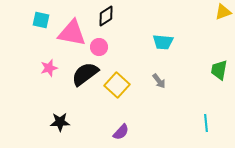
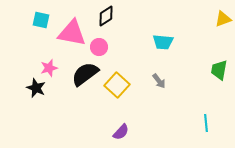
yellow triangle: moved 7 px down
black star: moved 24 px left, 34 px up; rotated 24 degrees clockwise
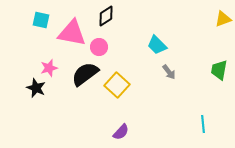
cyan trapezoid: moved 6 px left, 3 px down; rotated 40 degrees clockwise
gray arrow: moved 10 px right, 9 px up
cyan line: moved 3 px left, 1 px down
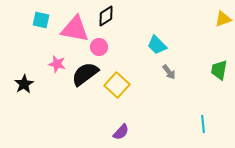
pink triangle: moved 3 px right, 4 px up
pink star: moved 8 px right, 4 px up; rotated 30 degrees clockwise
black star: moved 12 px left, 4 px up; rotated 18 degrees clockwise
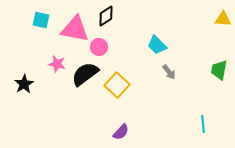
yellow triangle: rotated 24 degrees clockwise
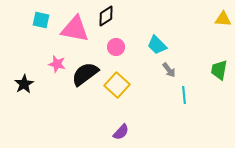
pink circle: moved 17 px right
gray arrow: moved 2 px up
cyan line: moved 19 px left, 29 px up
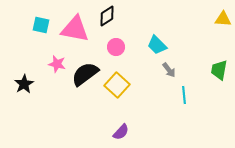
black diamond: moved 1 px right
cyan square: moved 5 px down
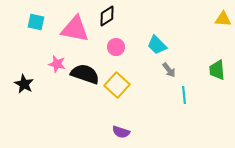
cyan square: moved 5 px left, 3 px up
green trapezoid: moved 2 px left; rotated 15 degrees counterclockwise
black semicircle: rotated 56 degrees clockwise
black star: rotated 12 degrees counterclockwise
purple semicircle: rotated 66 degrees clockwise
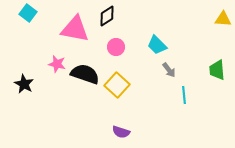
cyan square: moved 8 px left, 9 px up; rotated 24 degrees clockwise
